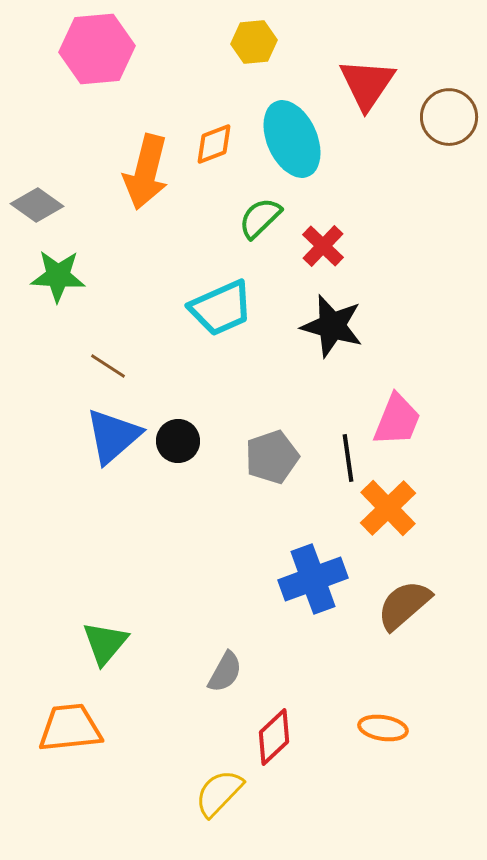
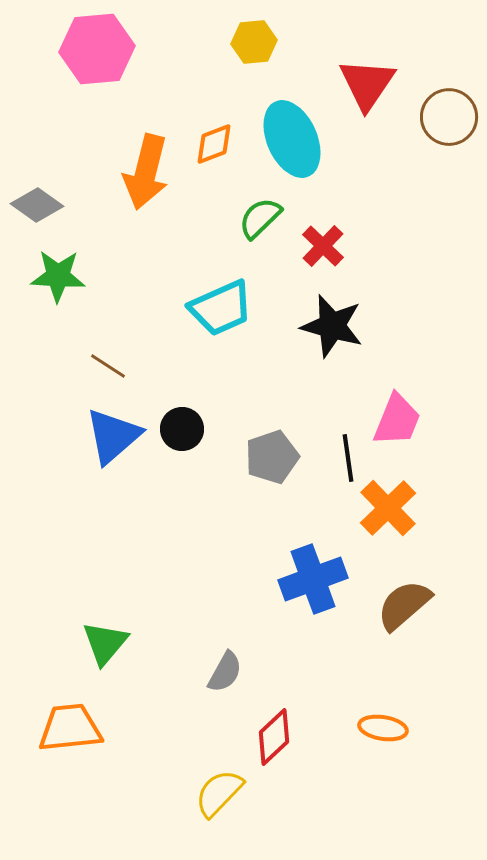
black circle: moved 4 px right, 12 px up
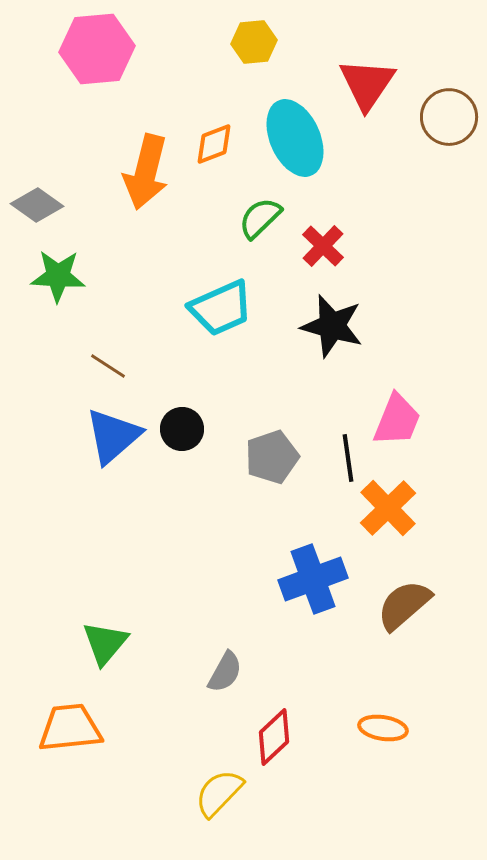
cyan ellipse: moved 3 px right, 1 px up
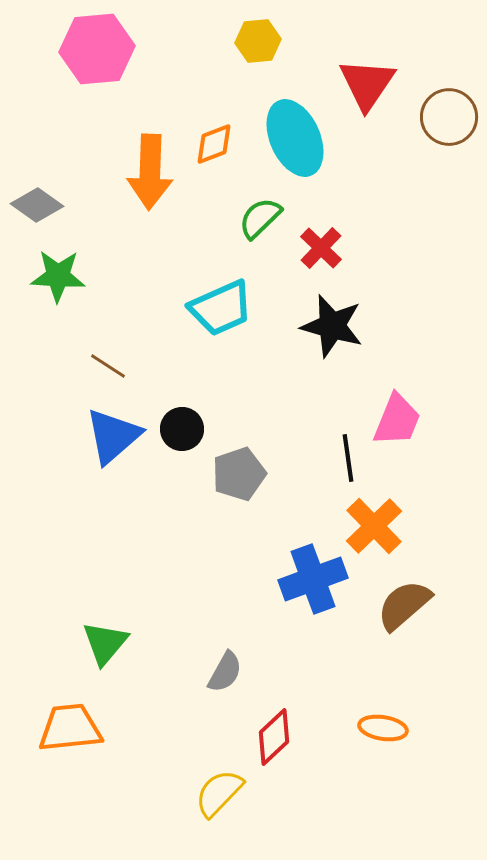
yellow hexagon: moved 4 px right, 1 px up
orange arrow: moved 4 px right; rotated 12 degrees counterclockwise
red cross: moved 2 px left, 2 px down
gray pentagon: moved 33 px left, 17 px down
orange cross: moved 14 px left, 18 px down
